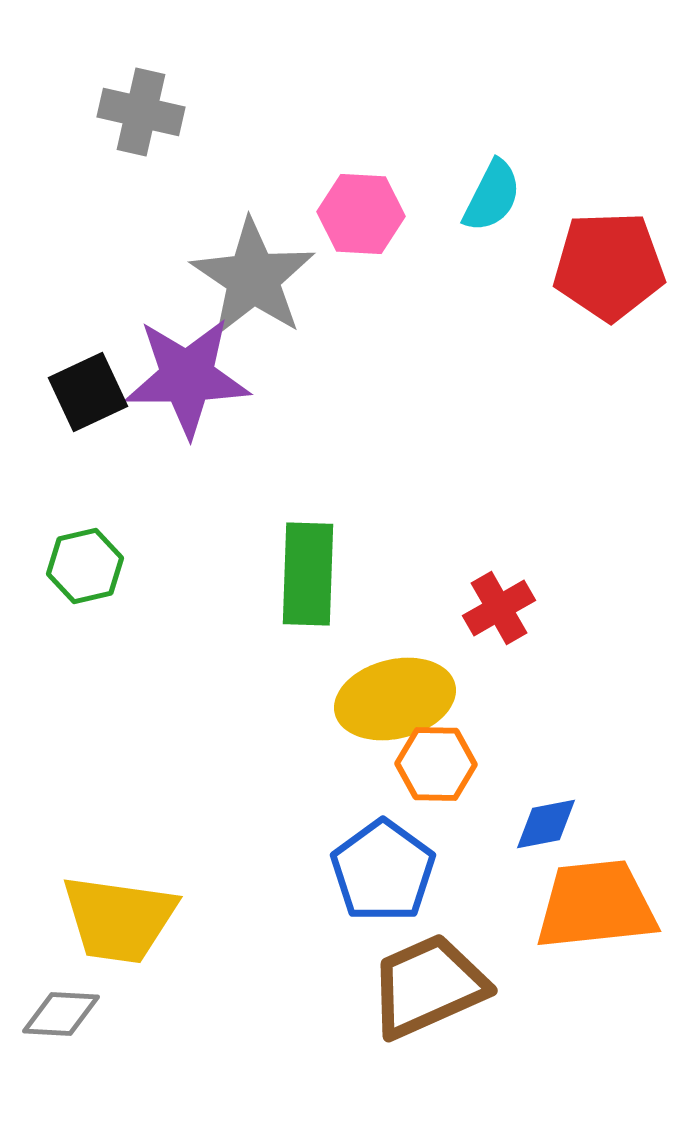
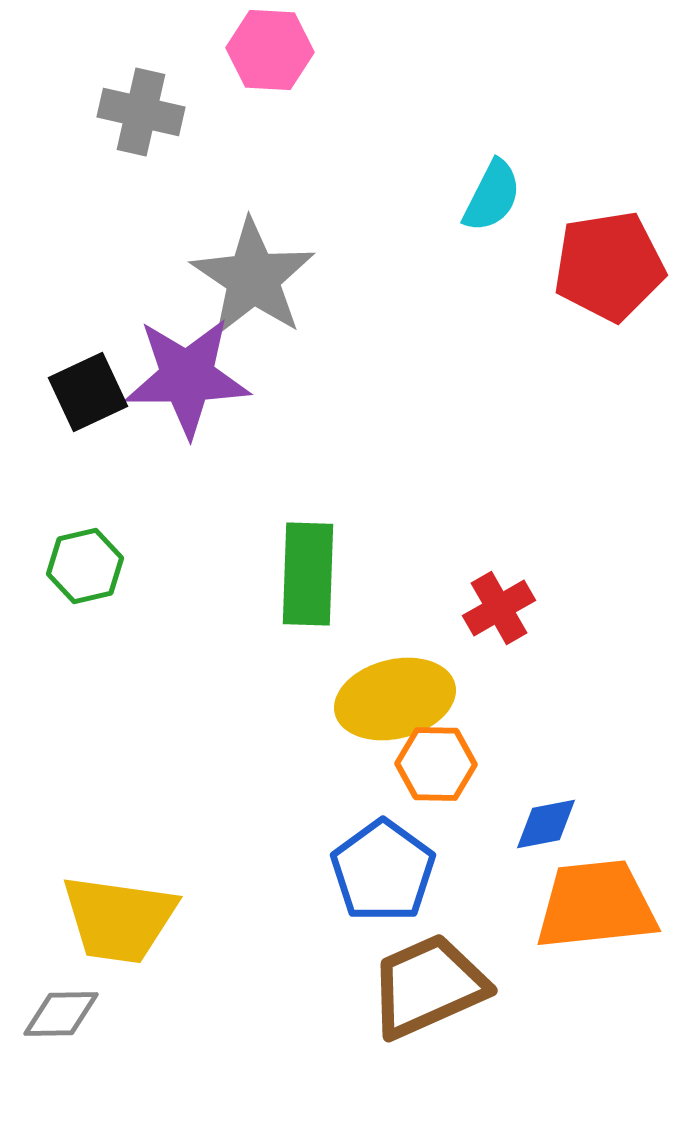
pink hexagon: moved 91 px left, 164 px up
red pentagon: rotated 7 degrees counterclockwise
gray diamond: rotated 4 degrees counterclockwise
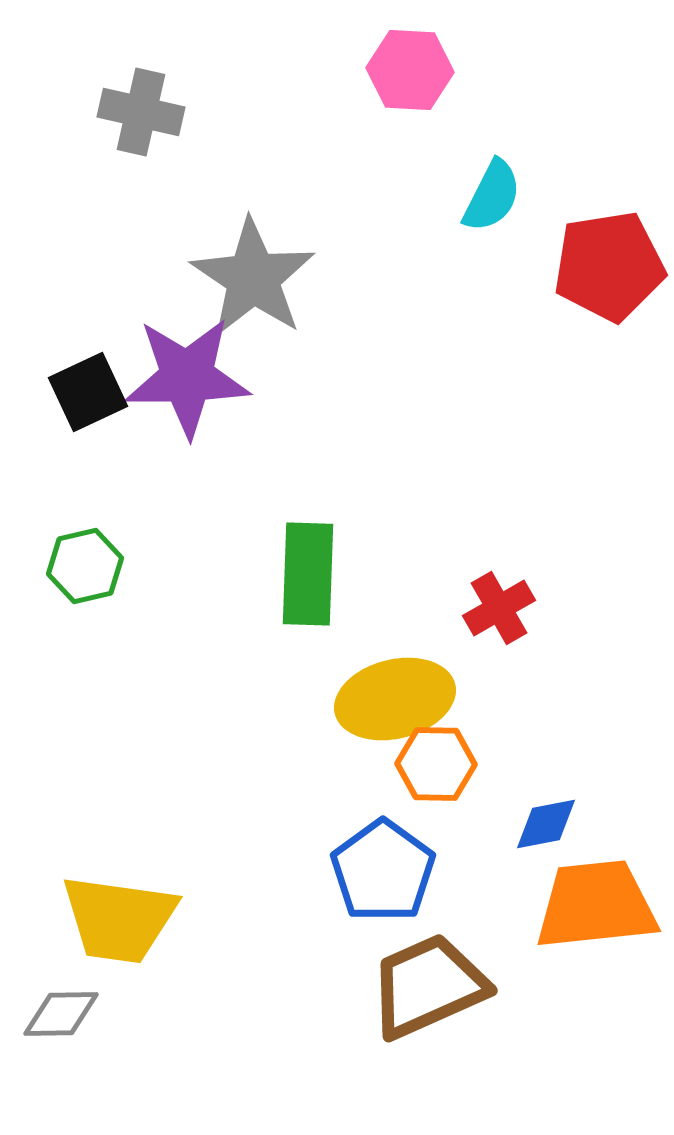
pink hexagon: moved 140 px right, 20 px down
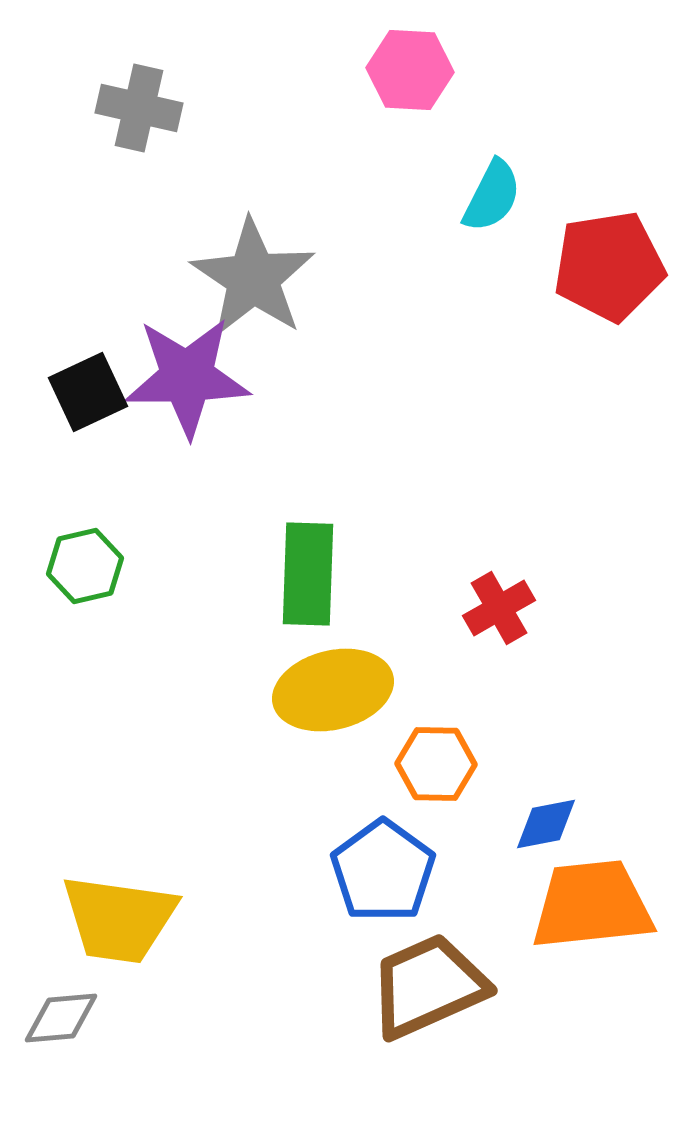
gray cross: moved 2 px left, 4 px up
yellow ellipse: moved 62 px left, 9 px up
orange trapezoid: moved 4 px left
gray diamond: moved 4 px down; rotated 4 degrees counterclockwise
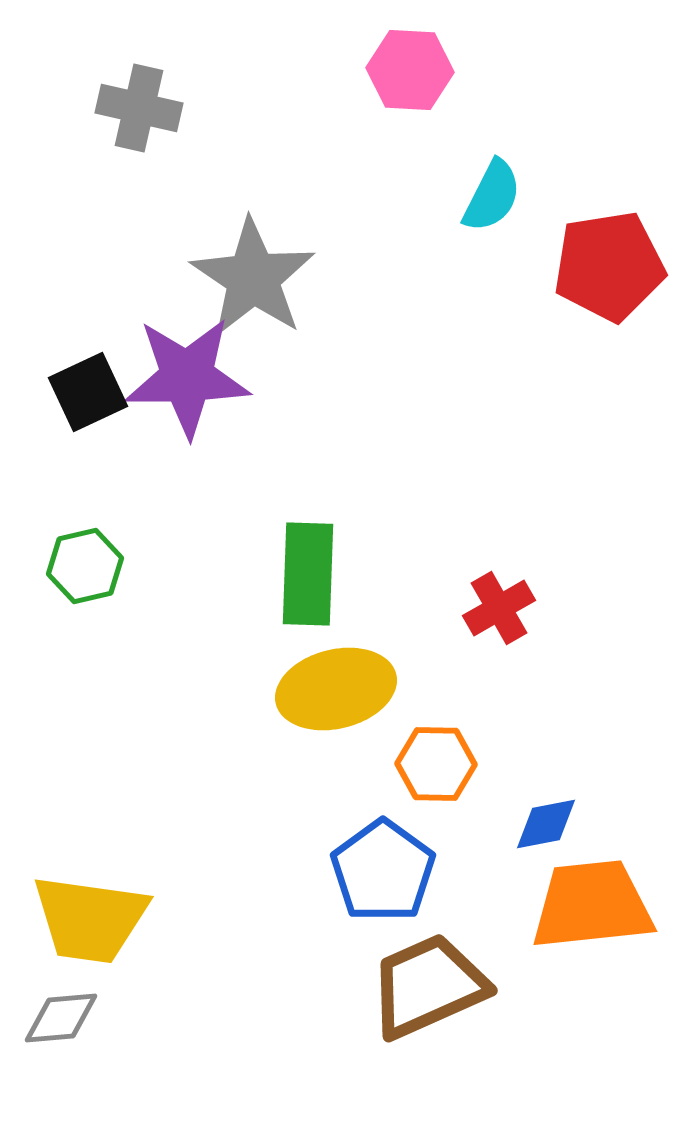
yellow ellipse: moved 3 px right, 1 px up
yellow trapezoid: moved 29 px left
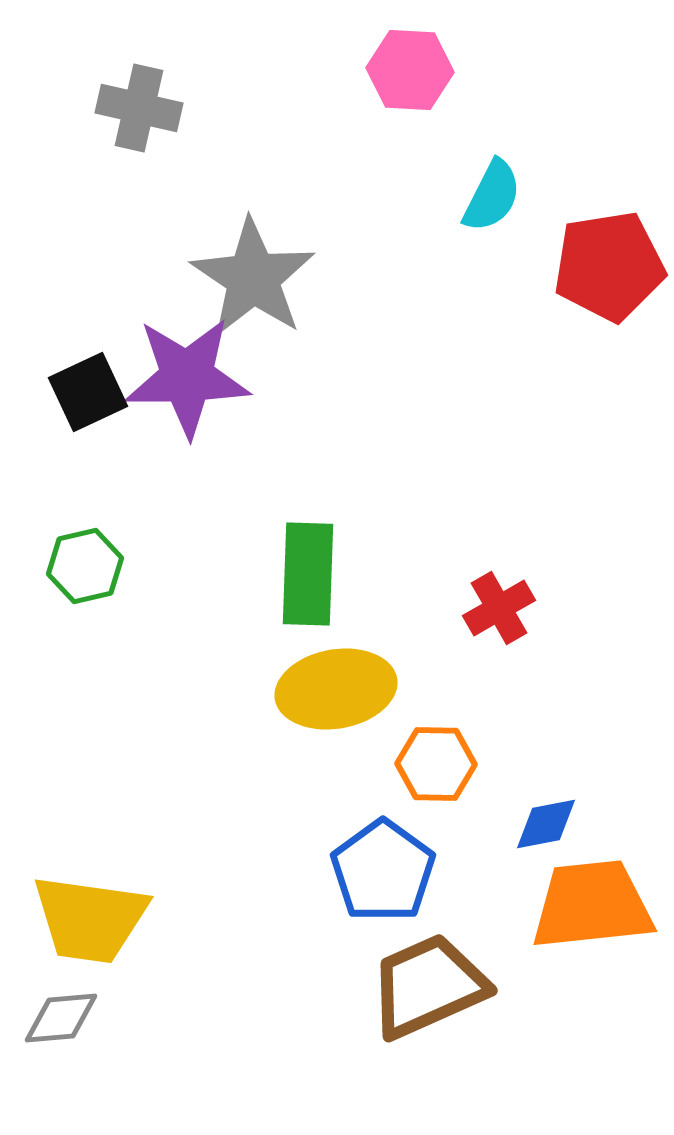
yellow ellipse: rotated 4 degrees clockwise
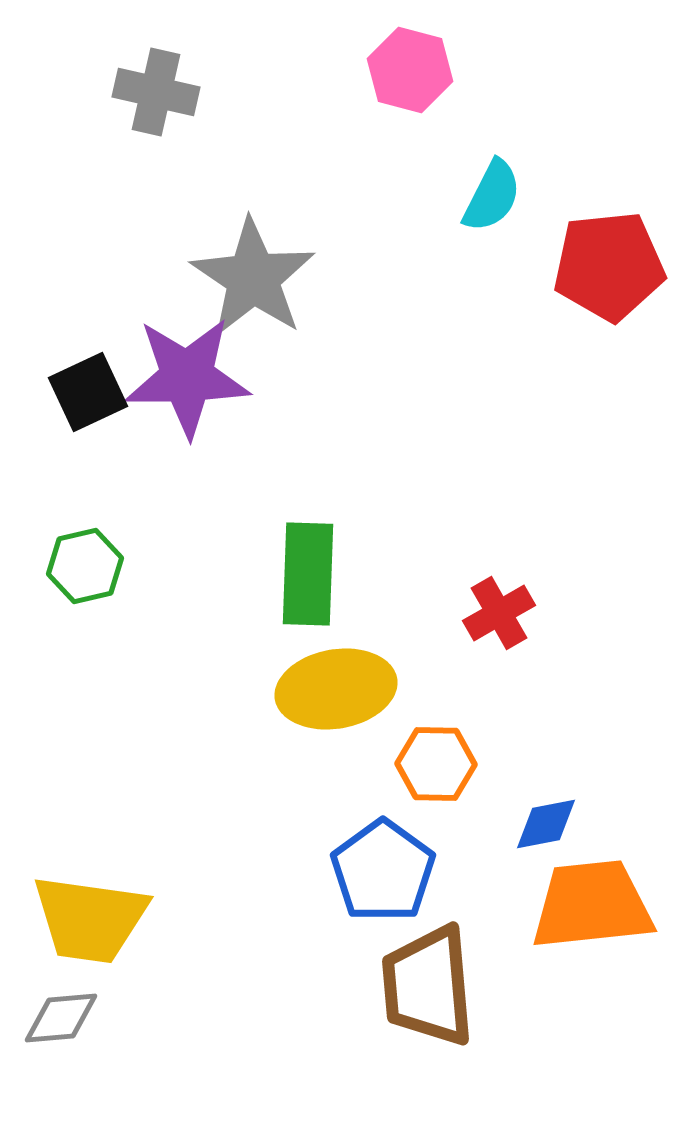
pink hexagon: rotated 12 degrees clockwise
gray cross: moved 17 px right, 16 px up
red pentagon: rotated 3 degrees clockwise
red cross: moved 5 px down
brown trapezoid: rotated 71 degrees counterclockwise
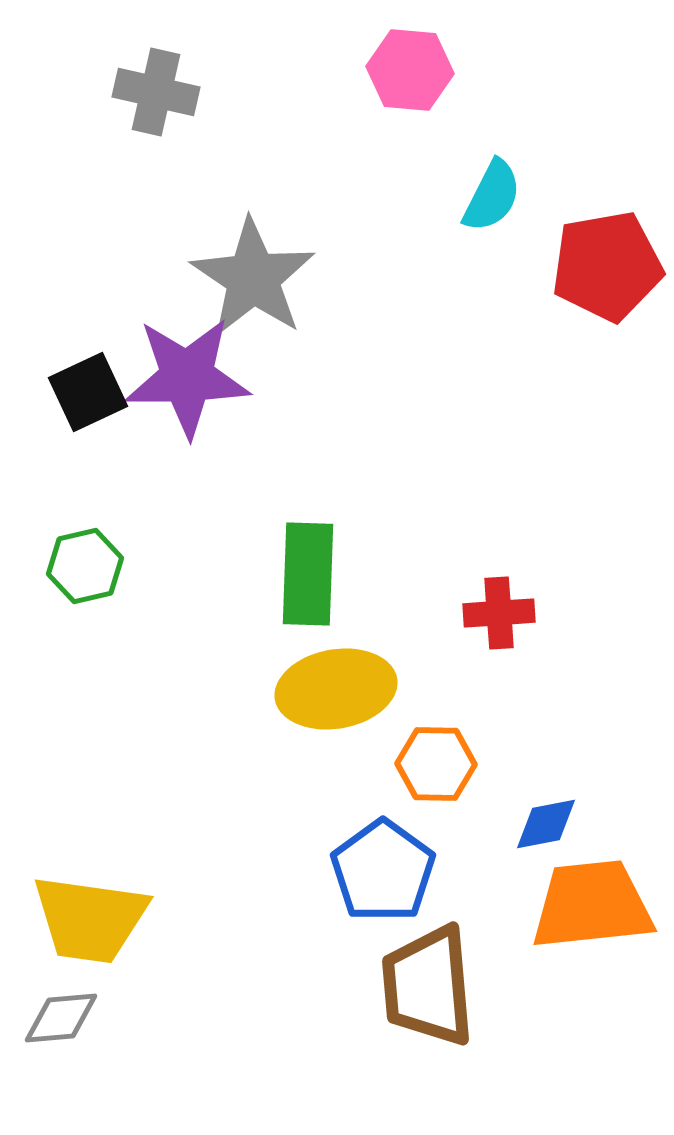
pink hexagon: rotated 10 degrees counterclockwise
red pentagon: moved 2 px left; rotated 4 degrees counterclockwise
red cross: rotated 26 degrees clockwise
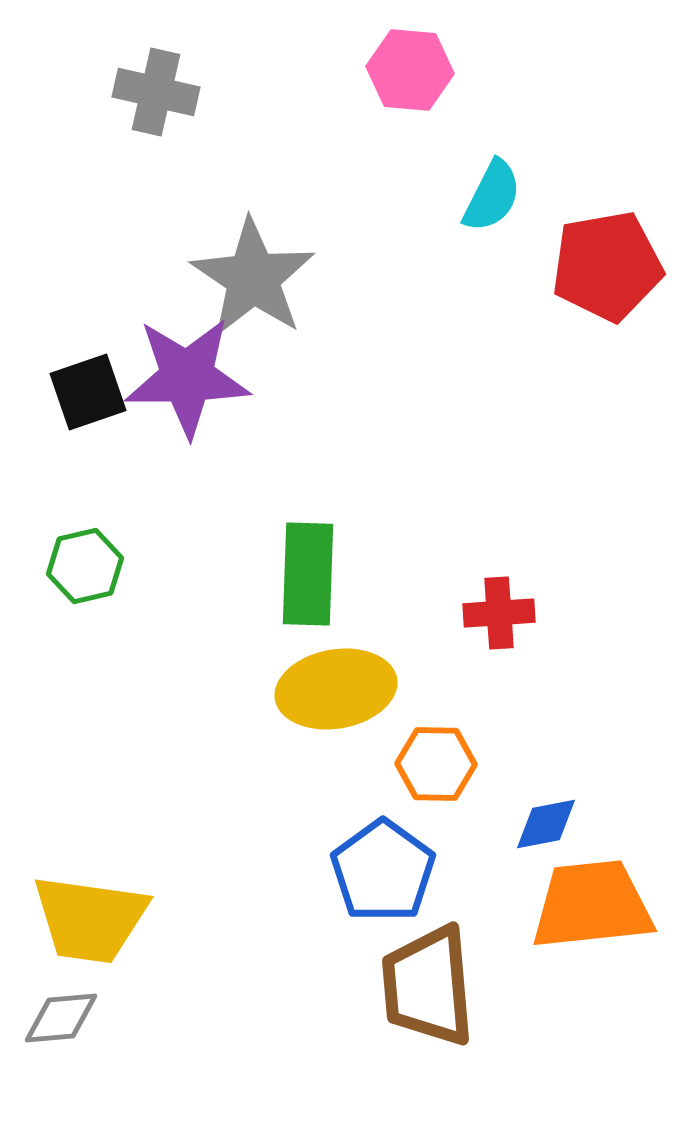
black square: rotated 6 degrees clockwise
